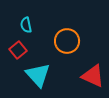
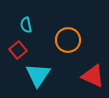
orange circle: moved 1 px right, 1 px up
cyan triangle: rotated 16 degrees clockwise
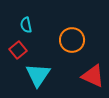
orange circle: moved 4 px right
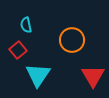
red triangle: rotated 35 degrees clockwise
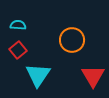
cyan semicircle: moved 8 px left; rotated 105 degrees clockwise
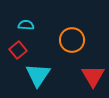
cyan semicircle: moved 8 px right
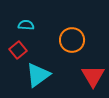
cyan triangle: rotated 20 degrees clockwise
